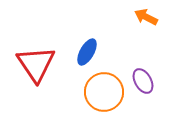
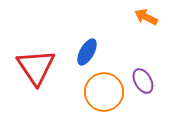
red triangle: moved 3 px down
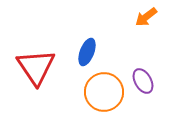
orange arrow: rotated 65 degrees counterclockwise
blue ellipse: rotated 8 degrees counterclockwise
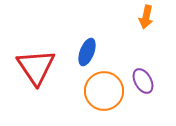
orange arrow: rotated 40 degrees counterclockwise
orange circle: moved 1 px up
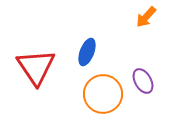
orange arrow: rotated 30 degrees clockwise
orange circle: moved 1 px left, 3 px down
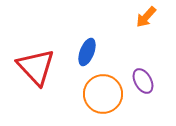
red triangle: rotated 9 degrees counterclockwise
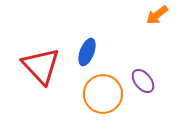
orange arrow: moved 11 px right, 2 px up; rotated 10 degrees clockwise
red triangle: moved 5 px right, 1 px up
purple ellipse: rotated 10 degrees counterclockwise
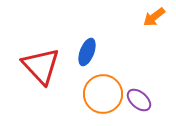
orange arrow: moved 3 px left, 2 px down
purple ellipse: moved 4 px left, 19 px down; rotated 10 degrees counterclockwise
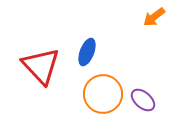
purple ellipse: moved 4 px right
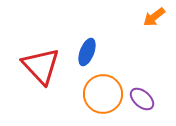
purple ellipse: moved 1 px left, 1 px up
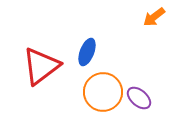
red triangle: rotated 36 degrees clockwise
orange circle: moved 2 px up
purple ellipse: moved 3 px left, 1 px up
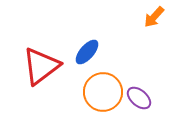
orange arrow: rotated 10 degrees counterclockwise
blue ellipse: rotated 20 degrees clockwise
